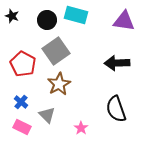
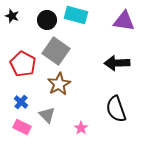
gray square: rotated 20 degrees counterclockwise
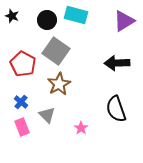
purple triangle: rotated 40 degrees counterclockwise
pink rectangle: rotated 42 degrees clockwise
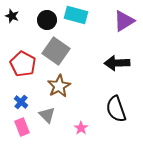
brown star: moved 2 px down
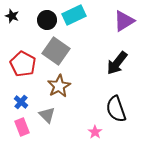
cyan rectangle: moved 2 px left; rotated 40 degrees counterclockwise
black arrow: rotated 50 degrees counterclockwise
pink star: moved 14 px right, 4 px down
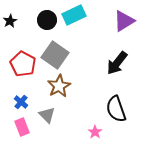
black star: moved 2 px left, 5 px down; rotated 24 degrees clockwise
gray square: moved 1 px left, 4 px down
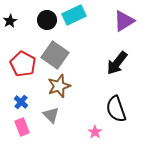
brown star: rotated 10 degrees clockwise
gray triangle: moved 4 px right
